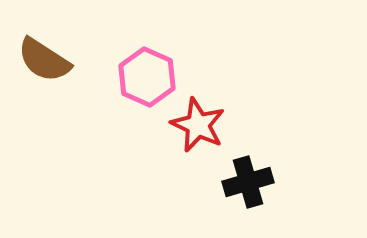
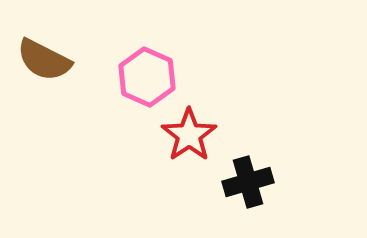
brown semicircle: rotated 6 degrees counterclockwise
red star: moved 9 px left, 10 px down; rotated 12 degrees clockwise
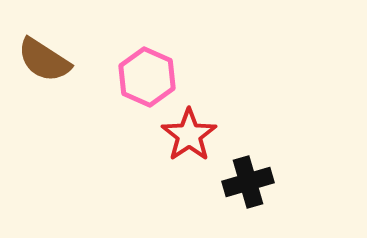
brown semicircle: rotated 6 degrees clockwise
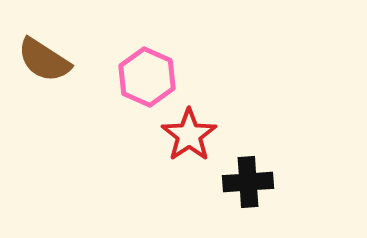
black cross: rotated 12 degrees clockwise
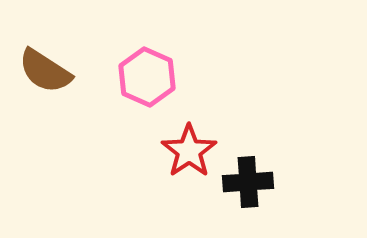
brown semicircle: moved 1 px right, 11 px down
red star: moved 16 px down
